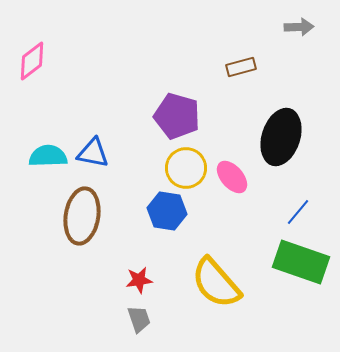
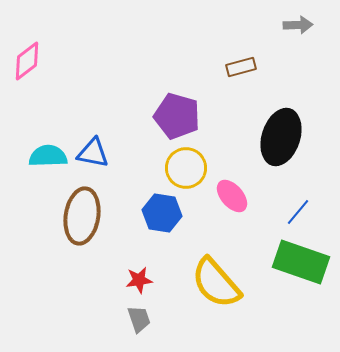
gray arrow: moved 1 px left, 2 px up
pink diamond: moved 5 px left
pink ellipse: moved 19 px down
blue hexagon: moved 5 px left, 2 px down
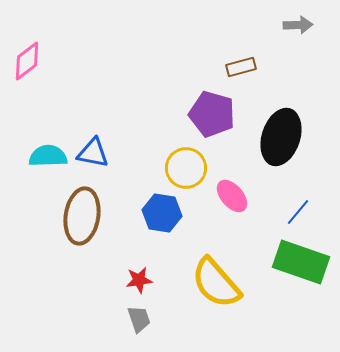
purple pentagon: moved 35 px right, 2 px up
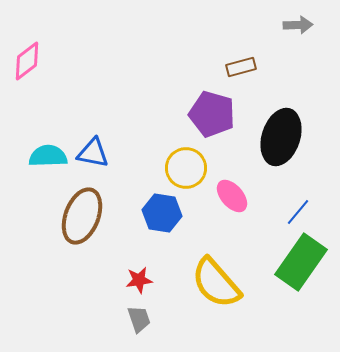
brown ellipse: rotated 12 degrees clockwise
green rectangle: rotated 74 degrees counterclockwise
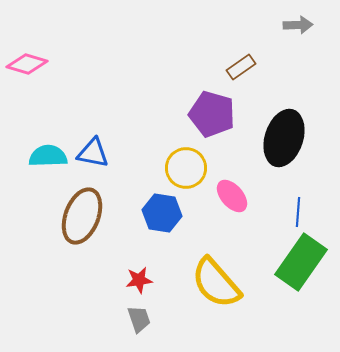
pink diamond: moved 3 px down; rotated 54 degrees clockwise
brown rectangle: rotated 20 degrees counterclockwise
black ellipse: moved 3 px right, 1 px down
blue line: rotated 36 degrees counterclockwise
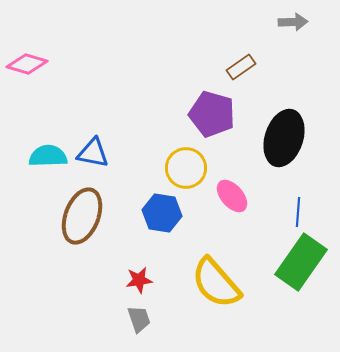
gray arrow: moved 5 px left, 3 px up
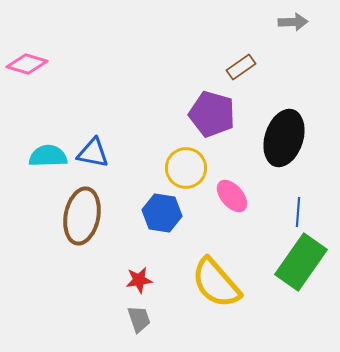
brown ellipse: rotated 10 degrees counterclockwise
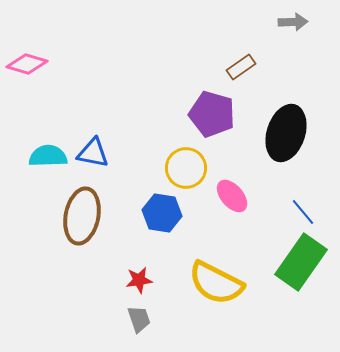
black ellipse: moved 2 px right, 5 px up
blue line: moved 5 px right; rotated 44 degrees counterclockwise
yellow semicircle: rotated 22 degrees counterclockwise
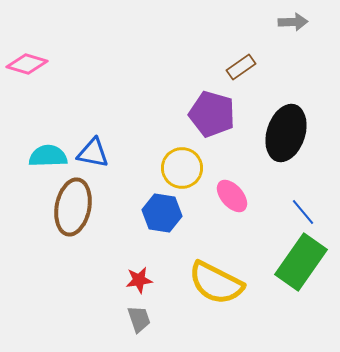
yellow circle: moved 4 px left
brown ellipse: moved 9 px left, 9 px up
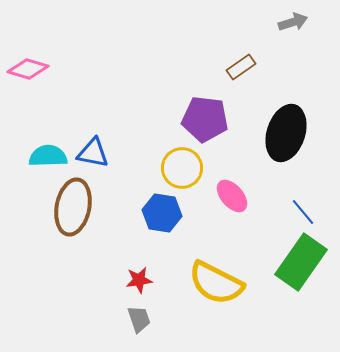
gray arrow: rotated 16 degrees counterclockwise
pink diamond: moved 1 px right, 5 px down
purple pentagon: moved 7 px left, 5 px down; rotated 9 degrees counterclockwise
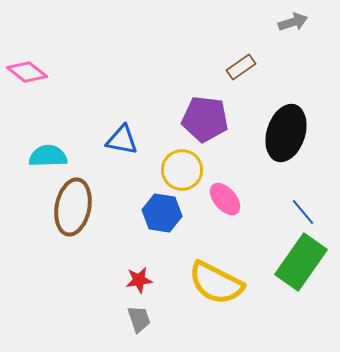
pink diamond: moved 1 px left, 3 px down; rotated 21 degrees clockwise
blue triangle: moved 29 px right, 13 px up
yellow circle: moved 2 px down
pink ellipse: moved 7 px left, 3 px down
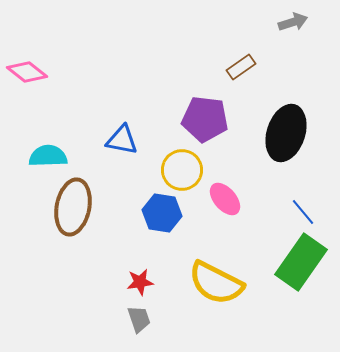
red star: moved 1 px right, 2 px down
